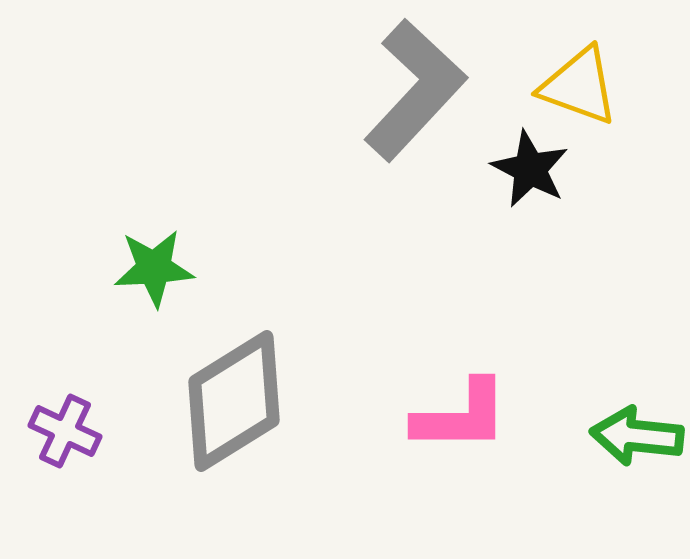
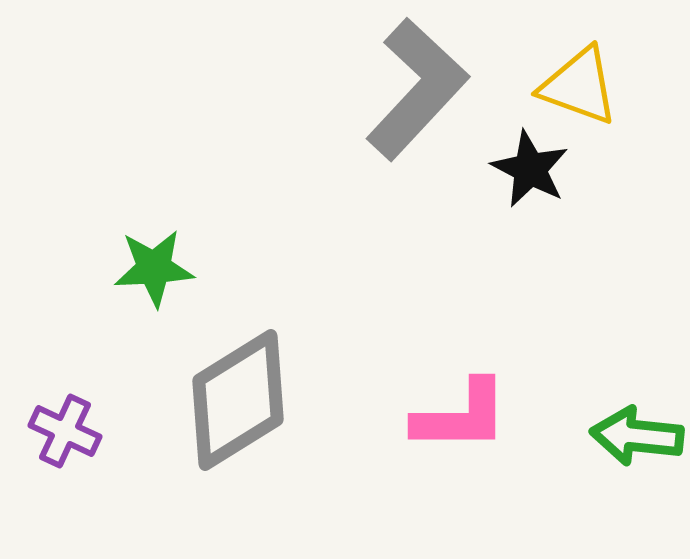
gray L-shape: moved 2 px right, 1 px up
gray diamond: moved 4 px right, 1 px up
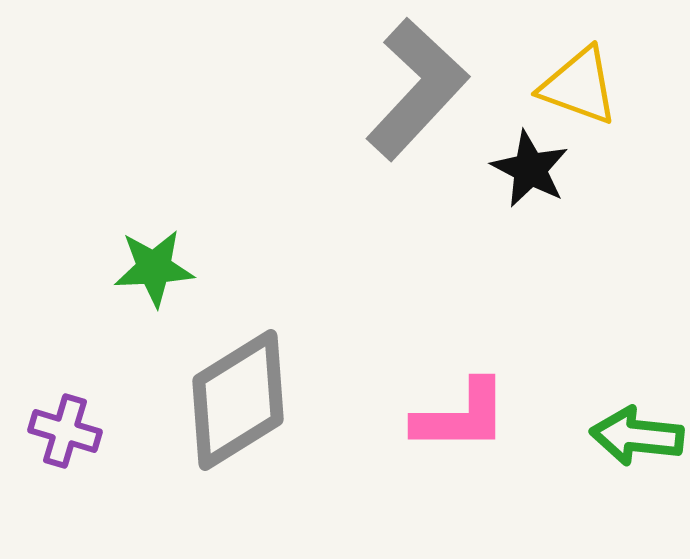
purple cross: rotated 8 degrees counterclockwise
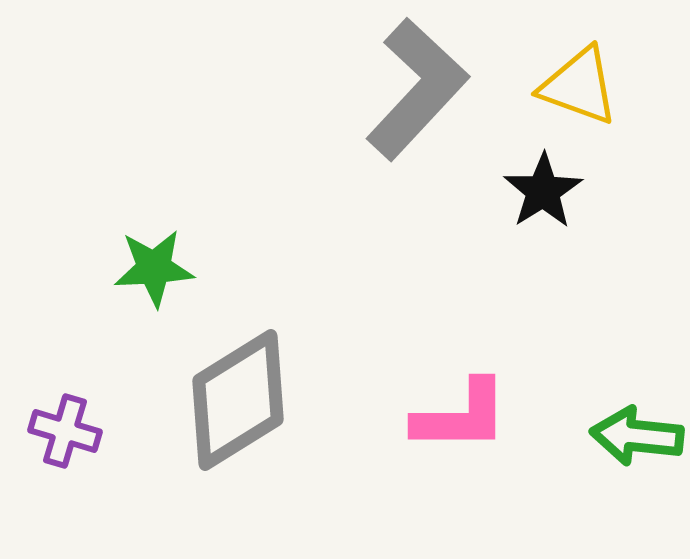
black star: moved 13 px right, 22 px down; rotated 12 degrees clockwise
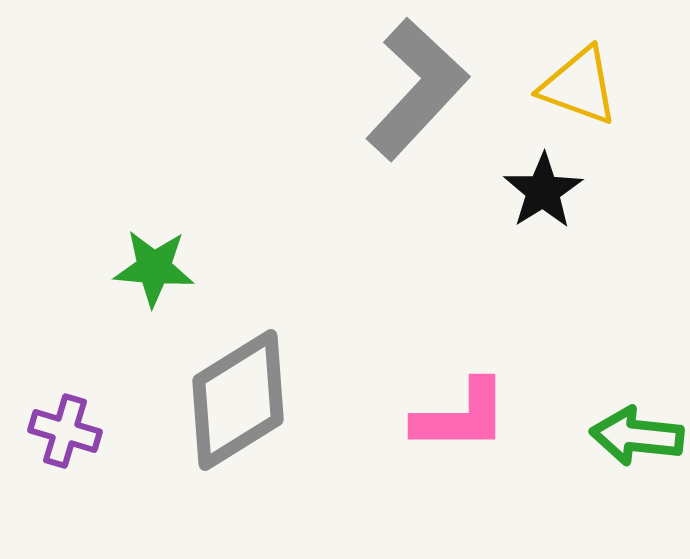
green star: rotated 8 degrees clockwise
